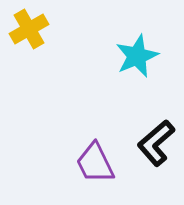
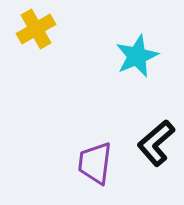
yellow cross: moved 7 px right
purple trapezoid: rotated 33 degrees clockwise
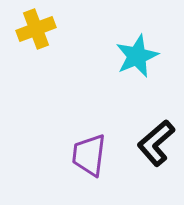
yellow cross: rotated 9 degrees clockwise
purple trapezoid: moved 6 px left, 8 px up
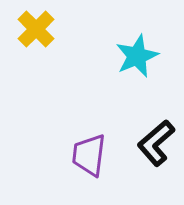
yellow cross: rotated 24 degrees counterclockwise
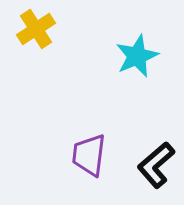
yellow cross: rotated 12 degrees clockwise
black L-shape: moved 22 px down
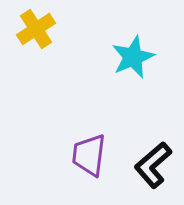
cyan star: moved 4 px left, 1 px down
black L-shape: moved 3 px left
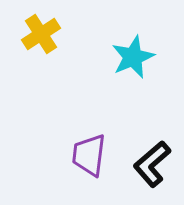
yellow cross: moved 5 px right, 5 px down
black L-shape: moved 1 px left, 1 px up
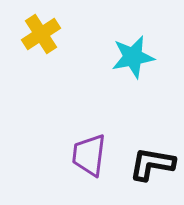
cyan star: rotated 12 degrees clockwise
black L-shape: rotated 51 degrees clockwise
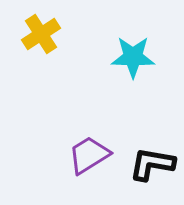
cyan star: rotated 12 degrees clockwise
purple trapezoid: rotated 51 degrees clockwise
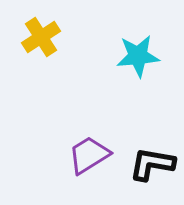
yellow cross: moved 3 px down
cyan star: moved 5 px right, 1 px up; rotated 6 degrees counterclockwise
